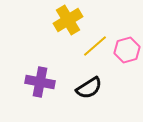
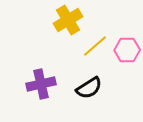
pink hexagon: rotated 15 degrees clockwise
purple cross: moved 1 px right, 2 px down; rotated 24 degrees counterclockwise
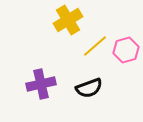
pink hexagon: moved 1 px left; rotated 15 degrees counterclockwise
black semicircle: rotated 12 degrees clockwise
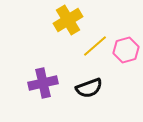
purple cross: moved 2 px right, 1 px up
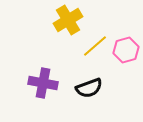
purple cross: rotated 24 degrees clockwise
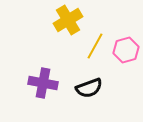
yellow line: rotated 20 degrees counterclockwise
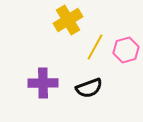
yellow line: moved 1 px down
purple cross: rotated 12 degrees counterclockwise
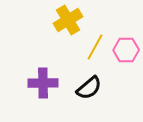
pink hexagon: rotated 15 degrees clockwise
black semicircle: rotated 20 degrees counterclockwise
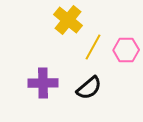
yellow cross: rotated 20 degrees counterclockwise
yellow line: moved 2 px left
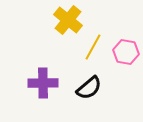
pink hexagon: moved 2 px down; rotated 10 degrees clockwise
